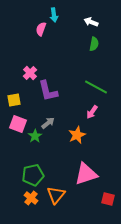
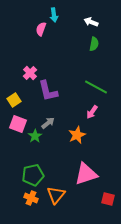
yellow square: rotated 24 degrees counterclockwise
orange cross: rotated 16 degrees counterclockwise
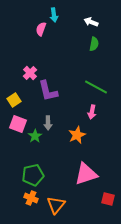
pink arrow: rotated 24 degrees counterclockwise
gray arrow: rotated 128 degrees clockwise
orange triangle: moved 10 px down
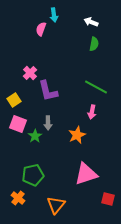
orange cross: moved 13 px left; rotated 16 degrees clockwise
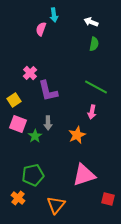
pink triangle: moved 2 px left, 1 px down
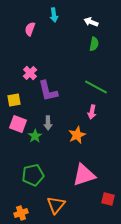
pink semicircle: moved 11 px left
yellow square: rotated 24 degrees clockwise
orange cross: moved 3 px right, 15 px down; rotated 32 degrees clockwise
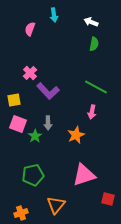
purple L-shape: rotated 30 degrees counterclockwise
orange star: moved 1 px left
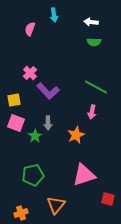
white arrow: rotated 16 degrees counterclockwise
green semicircle: moved 2 px up; rotated 80 degrees clockwise
pink square: moved 2 px left, 1 px up
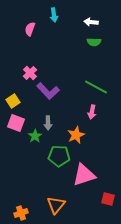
yellow square: moved 1 px left, 1 px down; rotated 24 degrees counterclockwise
green pentagon: moved 26 px right, 19 px up; rotated 15 degrees clockwise
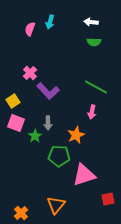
cyan arrow: moved 4 px left, 7 px down; rotated 24 degrees clockwise
red square: rotated 24 degrees counterclockwise
orange cross: rotated 24 degrees counterclockwise
